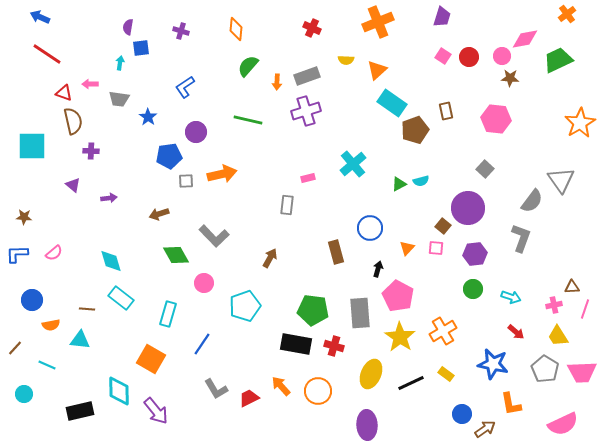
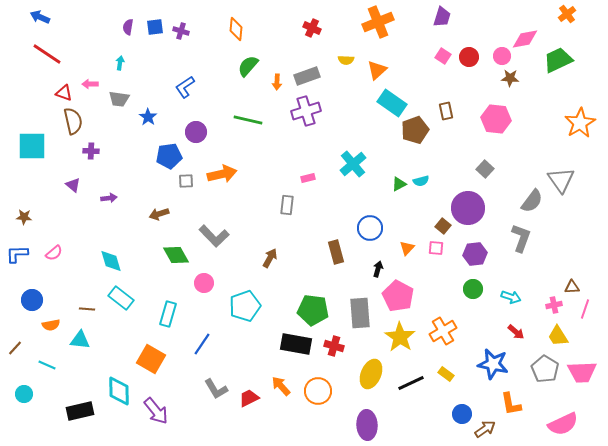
blue square at (141, 48): moved 14 px right, 21 px up
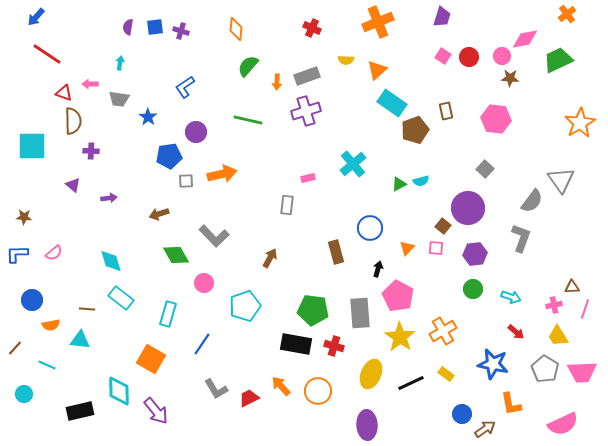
blue arrow at (40, 17): moved 4 px left; rotated 72 degrees counterclockwise
brown semicircle at (73, 121): rotated 12 degrees clockwise
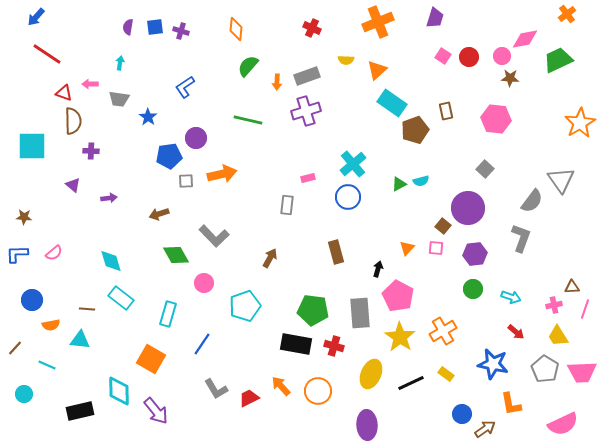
purple trapezoid at (442, 17): moved 7 px left, 1 px down
purple circle at (196, 132): moved 6 px down
blue circle at (370, 228): moved 22 px left, 31 px up
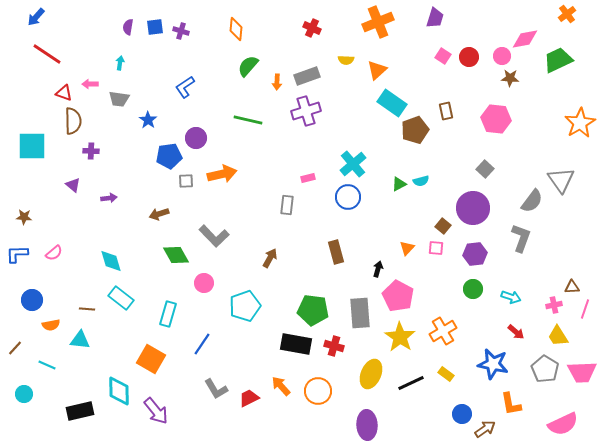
blue star at (148, 117): moved 3 px down
purple circle at (468, 208): moved 5 px right
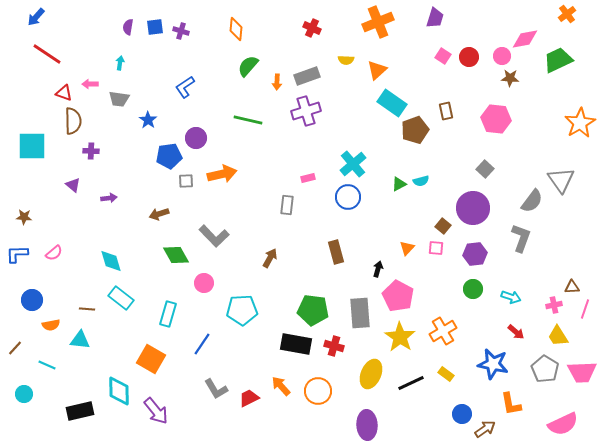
cyan pentagon at (245, 306): moved 3 px left, 4 px down; rotated 16 degrees clockwise
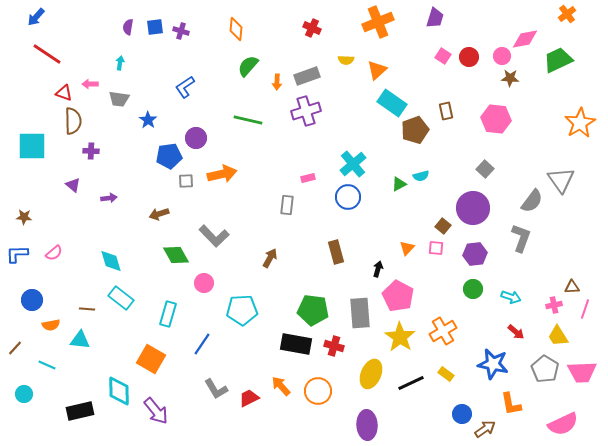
cyan semicircle at (421, 181): moved 5 px up
